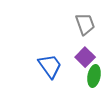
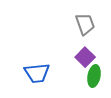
blue trapezoid: moved 13 px left, 7 px down; rotated 120 degrees clockwise
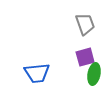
purple square: rotated 30 degrees clockwise
green ellipse: moved 2 px up
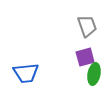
gray trapezoid: moved 2 px right, 2 px down
blue trapezoid: moved 11 px left
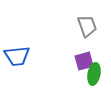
purple square: moved 1 px left, 4 px down
blue trapezoid: moved 9 px left, 17 px up
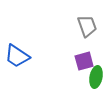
blue trapezoid: rotated 40 degrees clockwise
green ellipse: moved 2 px right, 3 px down
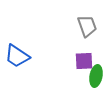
purple square: rotated 12 degrees clockwise
green ellipse: moved 1 px up
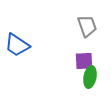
blue trapezoid: moved 11 px up
green ellipse: moved 6 px left, 1 px down
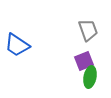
gray trapezoid: moved 1 px right, 4 px down
purple square: rotated 18 degrees counterclockwise
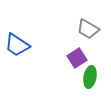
gray trapezoid: moved 1 px up; rotated 140 degrees clockwise
purple square: moved 7 px left, 3 px up; rotated 12 degrees counterclockwise
